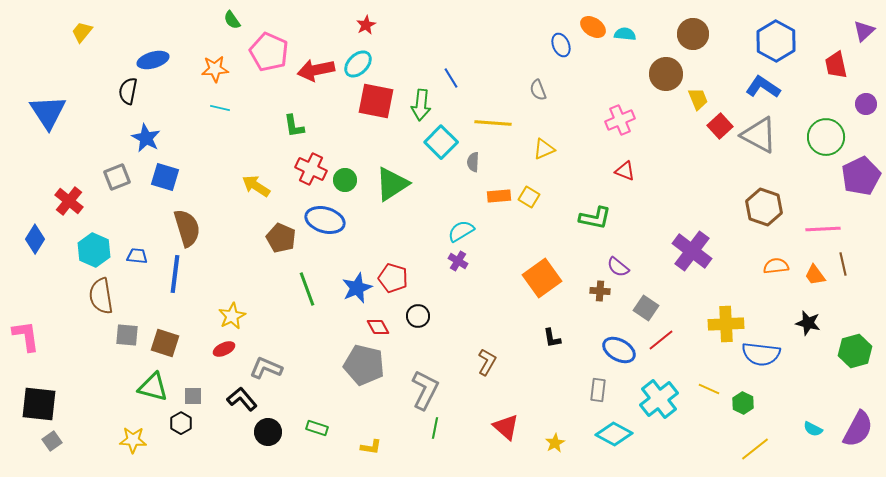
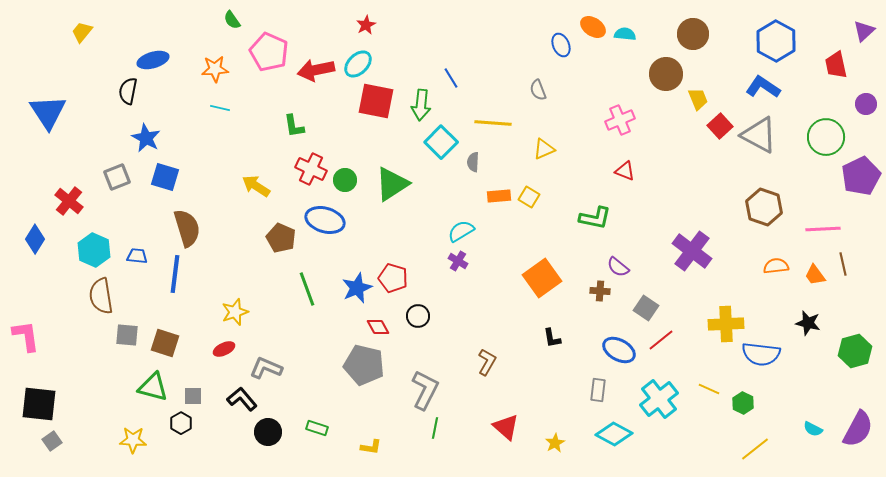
yellow star at (232, 316): moved 3 px right, 4 px up; rotated 8 degrees clockwise
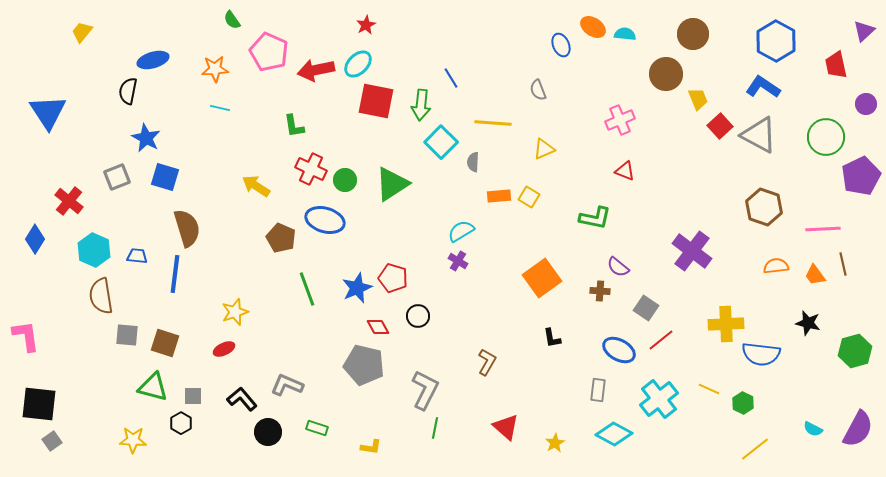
gray L-shape at (266, 368): moved 21 px right, 17 px down
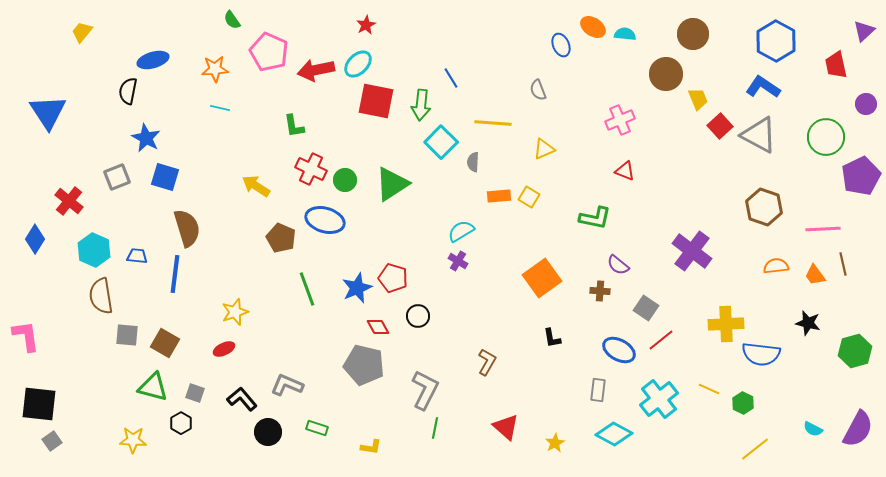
purple semicircle at (618, 267): moved 2 px up
brown square at (165, 343): rotated 12 degrees clockwise
gray square at (193, 396): moved 2 px right, 3 px up; rotated 18 degrees clockwise
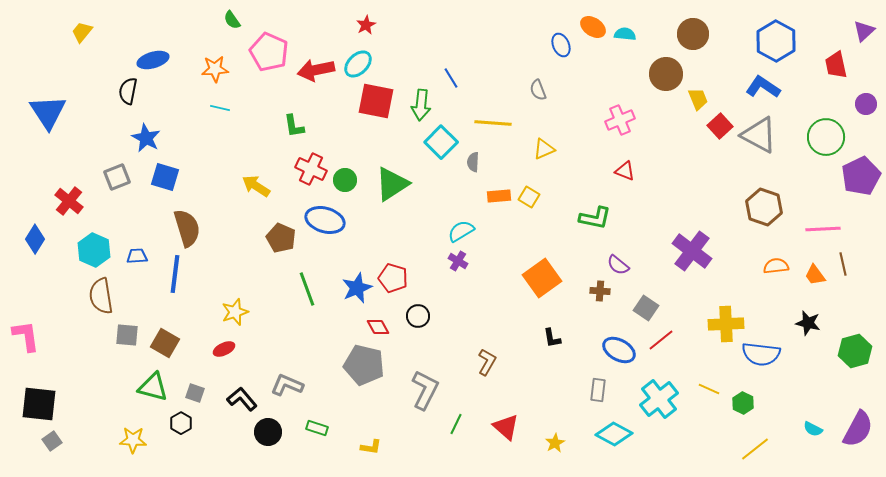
blue trapezoid at (137, 256): rotated 10 degrees counterclockwise
green line at (435, 428): moved 21 px right, 4 px up; rotated 15 degrees clockwise
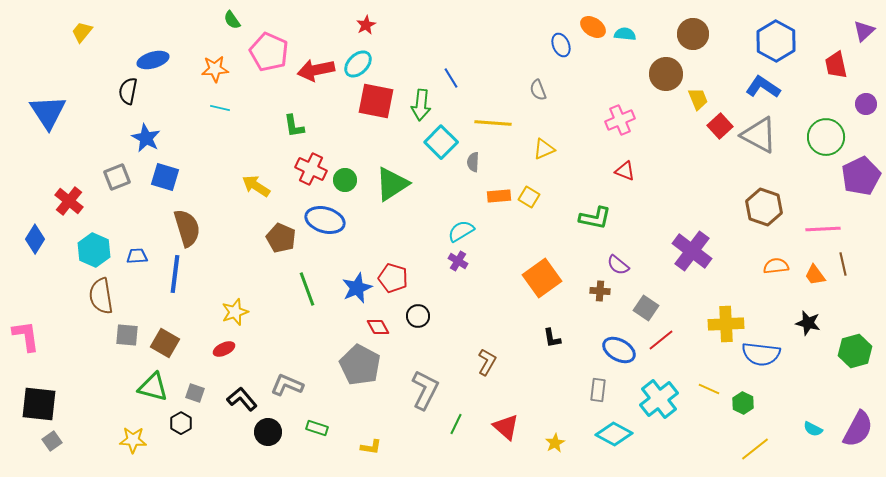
gray pentagon at (364, 365): moved 4 px left; rotated 15 degrees clockwise
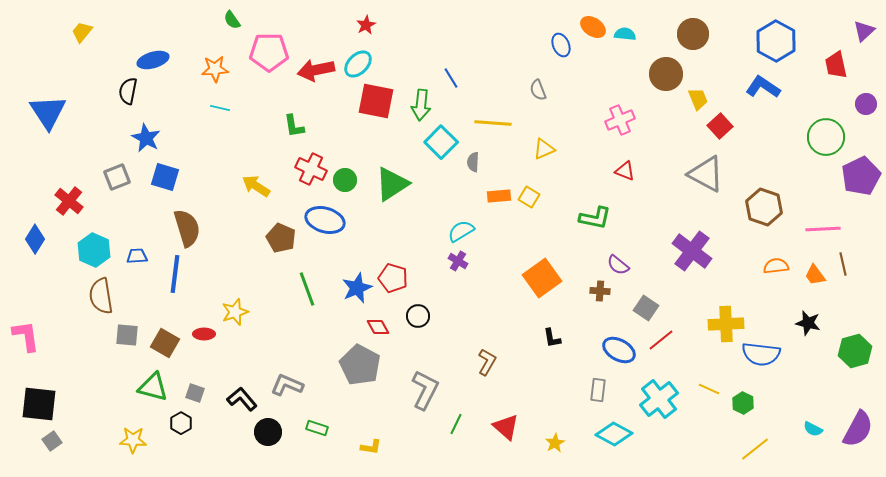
pink pentagon at (269, 52): rotated 24 degrees counterclockwise
gray triangle at (759, 135): moved 53 px left, 39 px down
red ellipse at (224, 349): moved 20 px left, 15 px up; rotated 25 degrees clockwise
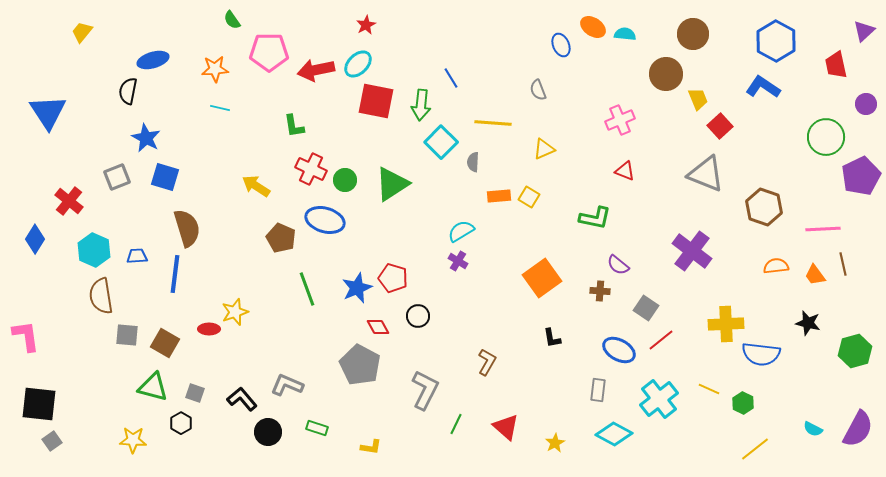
gray triangle at (706, 174): rotated 6 degrees counterclockwise
red ellipse at (204, 334): moved 5 px right, 5 px up
